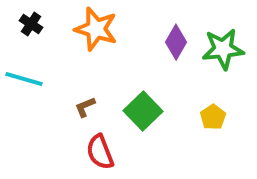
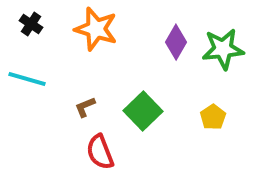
cyan line: moved 3 px right
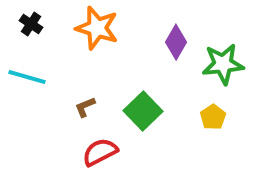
orange star: moved 1 px right, 1 px up
green star: moved 15 px down
cyan line: moved 2 px up
red semicircle: rotated 84 degrees clockwise
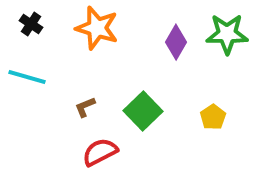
green star: moved 4 px right, 30 px up; rotated 6 degrees clockwise
